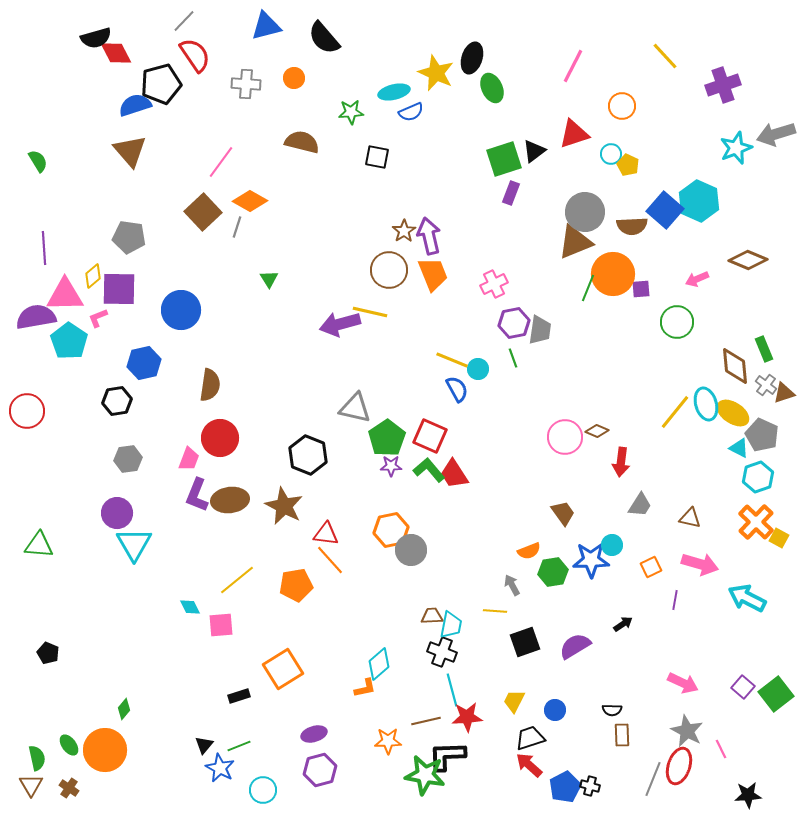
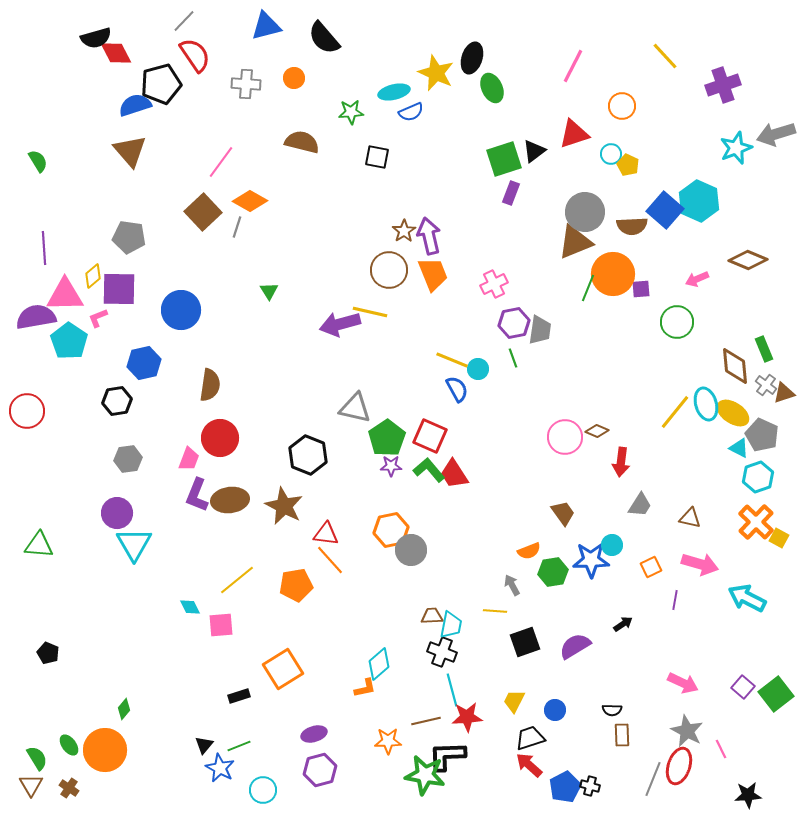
green triangle at (269, 279): moved 12 px down
green semicircle at (37, 758): rotated 20 degrees counterclockwise
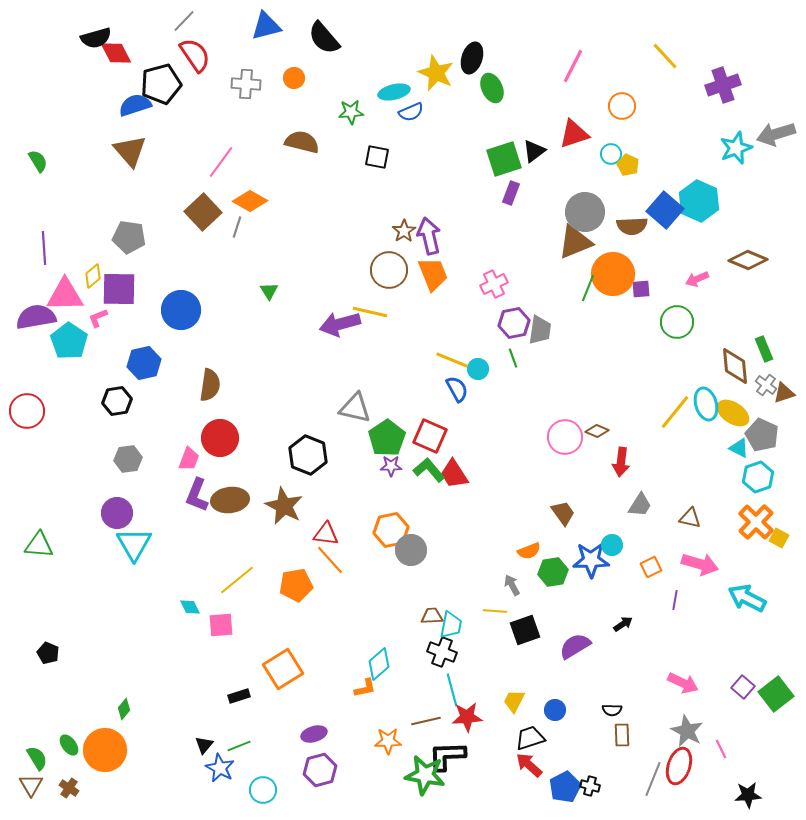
black square at (525, 642): moved 12 px up
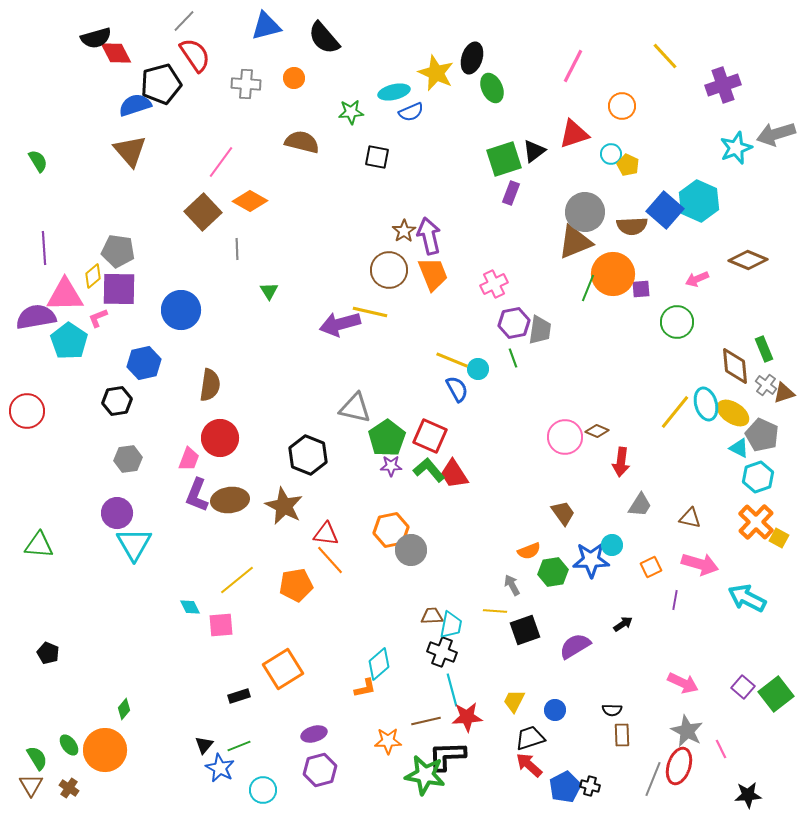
gray line at (237, 227): moved 22 px down; rotated 20 degrees counterclockwise
gray pentagon at (129, 237): moved 11 px left, 14 px down
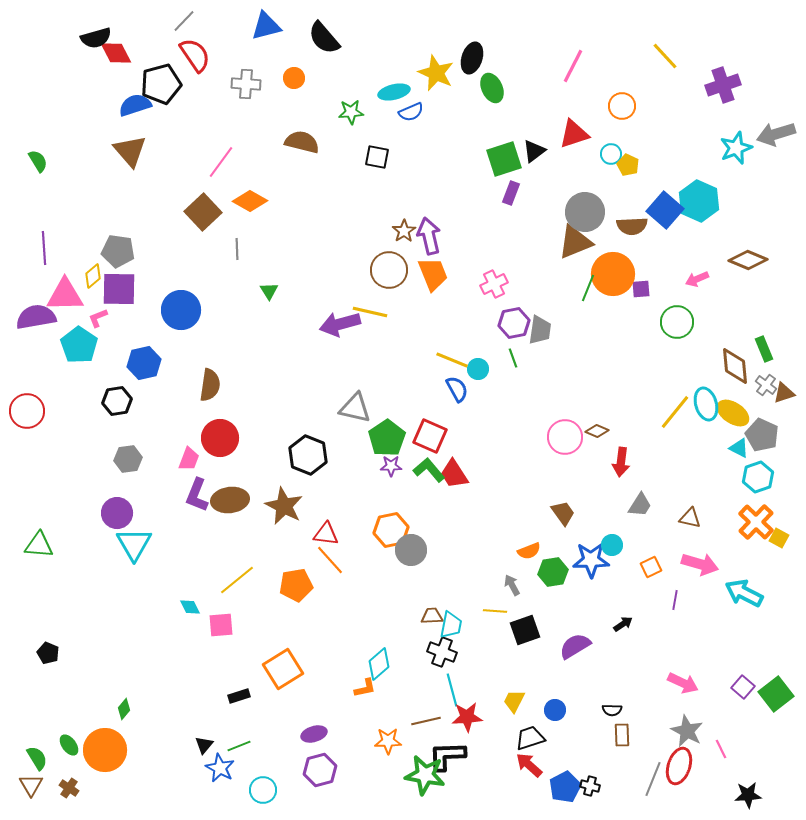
cyan pentagon at (69, 341): moved 10 px right, 4 px down
cyan arrow at (747, 598): moved 3 px left, 5 px up
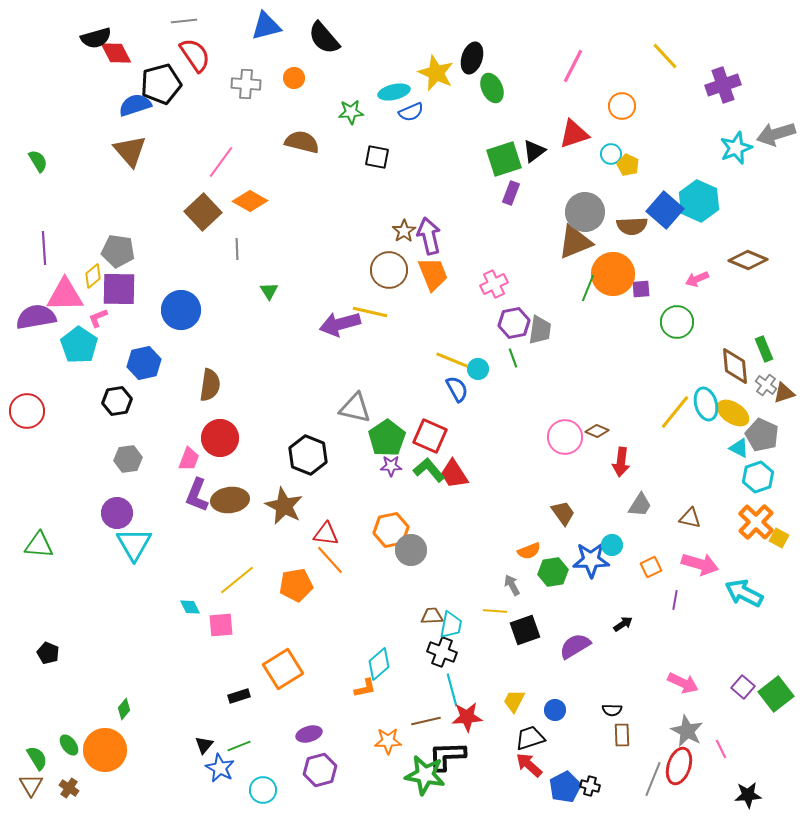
gray line at (184, 21): rotated 40 degrees clockwise
purple ellipse at (314, 734): moved 5 px left
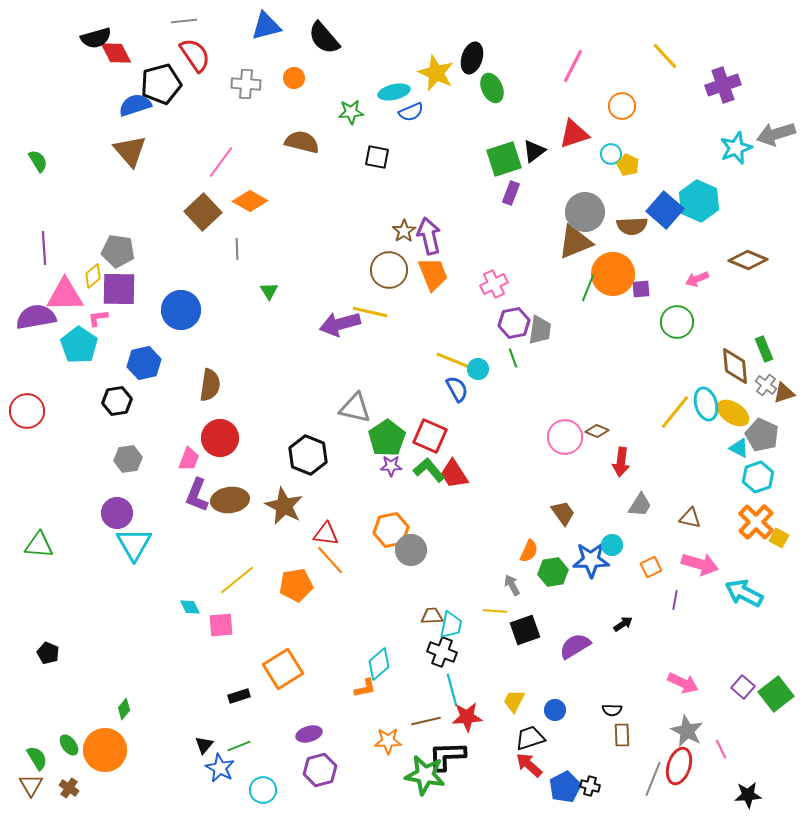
pink L-shape at (98, 318): rotated 15 degrees clockwise
orange semicircle at (529, 551): rotated 45 degrees counterclockwise
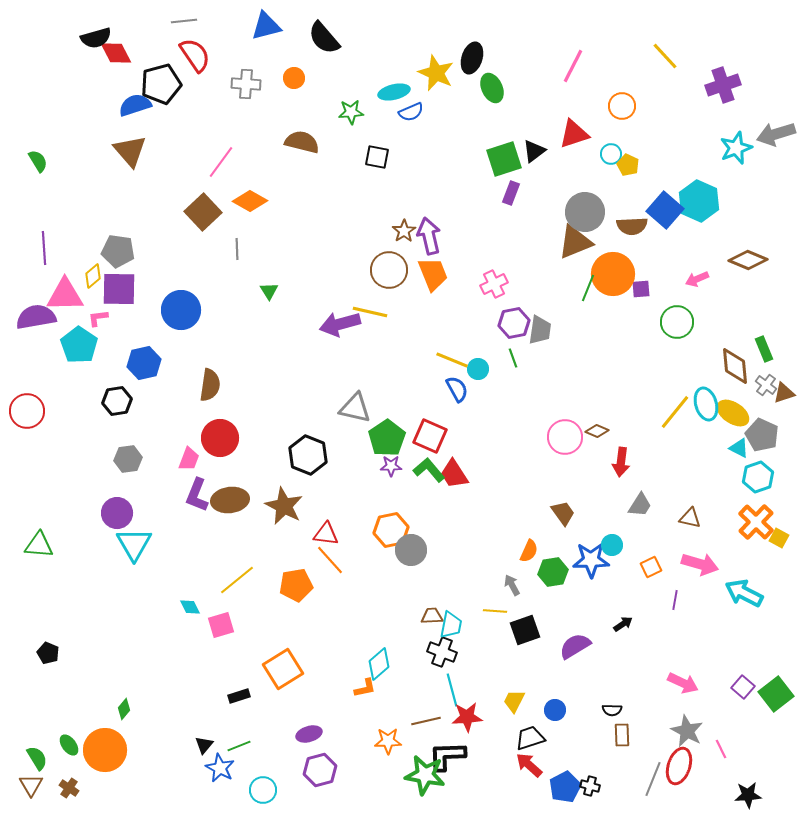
pink square at (221, 625): rotated 12 degrees counterclockwise
